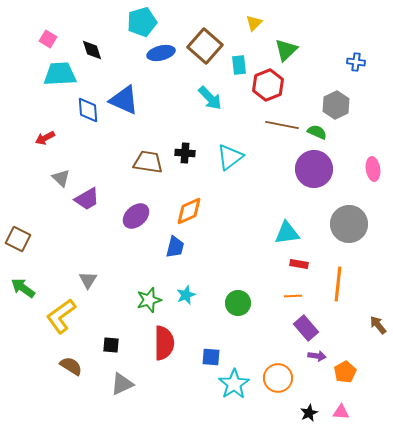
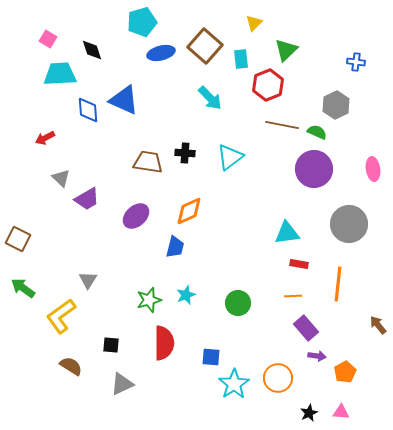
cyan rectangle at (239, 65): moved 2 px right, 6 px up
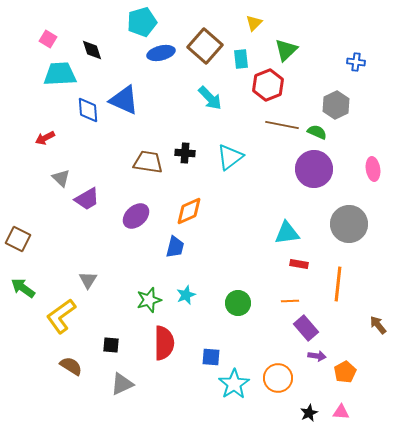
orange line at (293, 296): moved 3 px left, 5 px down
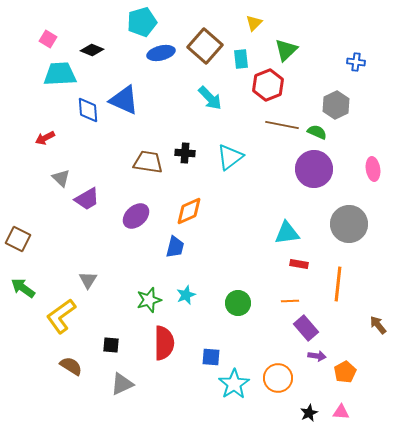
black diamond at (92, 50): rotated 50 degrees counterclockwise
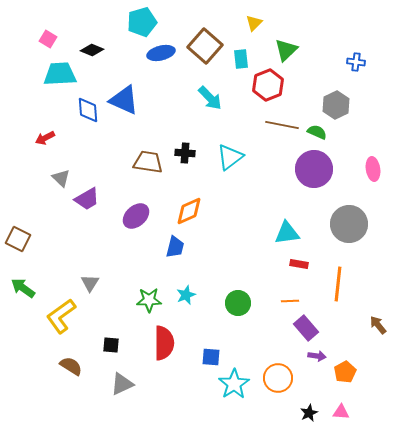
gray triangle at (88, 280): moved 2 px right, 3 px down
green star at (149, 300): rotated 15 degrees clockwise
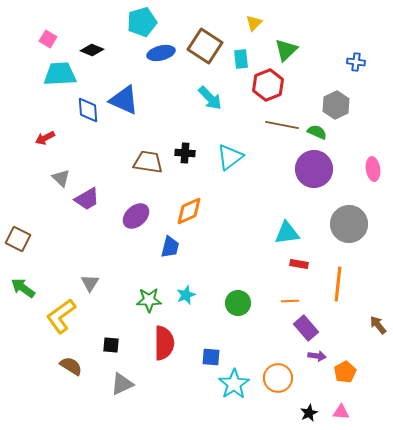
brown square at (205, 46): rotated 8 degrees counterclockwise
blue trapezoid at (175, 247): moved 5 px left
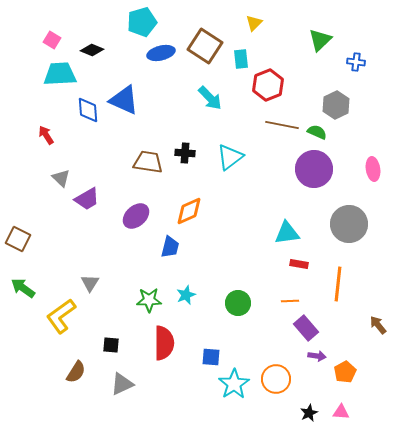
pink square at (48, 39): moved 4 px right, 1 px down
green triangle at (286, 50): moved 34 px right, 10 px up
red arrow at (45, 138): moved 1 px right, 3 px up; rotated 84 degrees clockwise
brown semicircle at (71, 366): moved 5 px right, 6 px down; rotated 90 degrees clockwise
orange circle at (278, 378): moved 2 px left, 1 px down
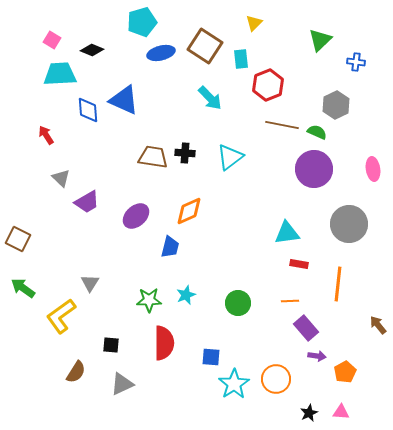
brown trapezoid at (148, 162): moved 5 px right, 5 px up
purple trapezoid at (87, 199): moved 3 px down
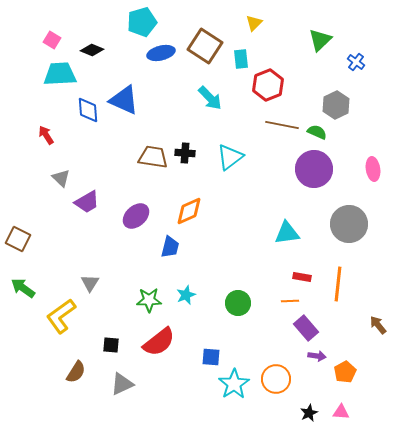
blue cross at (356, 62): rotated 30 degrees clockwise
red rectangle at (299, 264): moved 3 px right, 13 px down
red semicircle at (164, 343): moved 5 px left, 1 px up; rotated 52 degrees clockwise
